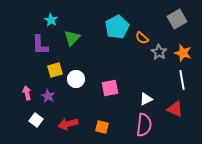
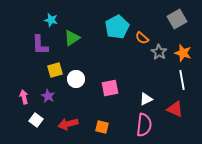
cyan star: rotated 16 degrees counterclockwise
green triangle: rotated 12 degrees clockwise
pink arrow: moved 3 px left, 4 px down
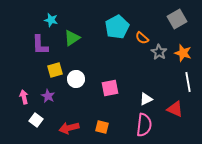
white line: moved 6 px right, 2 px down
red arrow: moved 1 px right, 4 px down
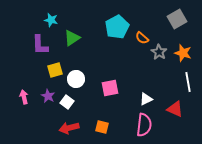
white square: moved 31 px right, 18 px up
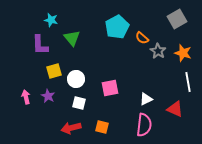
green triangle: rotated 36 degrees counterclockwise
gray star: moved 1 px left, 1 px up
yellow square: moved 1 px left, 1 px down
pink arrow: moved 2 px right
white square: moved 12 px right, 1 px down; rotated 24 degrees counterclockwise
red arrow: moved 2 px right
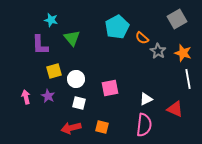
white line: moved 3 px up
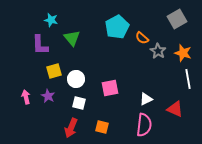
red arrow: rotated 54 degrees counterclockwise
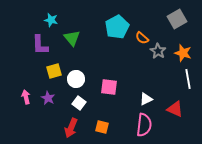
pink square: moved 1 px left, 1 px up; rotated 18 degrees clockwise
purple star: moved 2 px down
white square: rotated 24 degrees clockwise
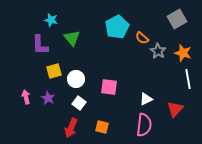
red triangle: rotated 48 degrees clockwise
